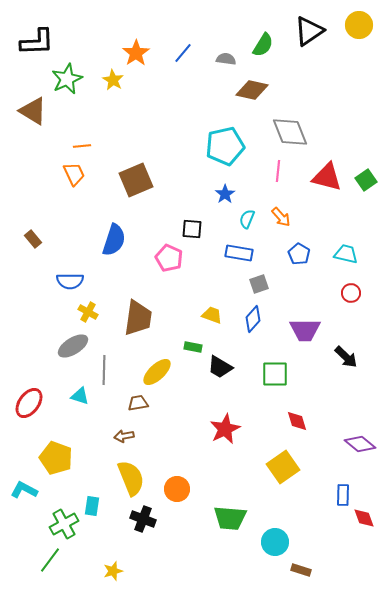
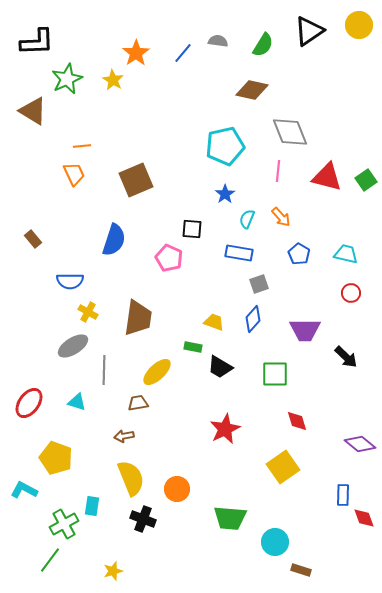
gray semicircle at (226, 59): moved 8 px left, 18 px up
yellow trapezoid at (212, 315): moved 2 px right, 7 px down
cyan triangle at (80, 396): moved 3 px left, 6 px down
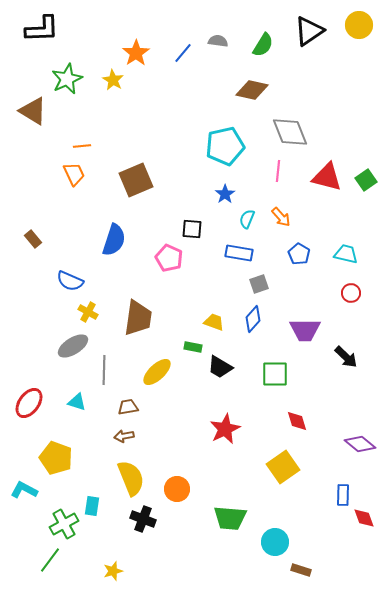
black L-shape at (37, 42): moved 5 px right, 13 px up
blue semicircle at (70, 281): rotated 24 degrees clockwise
brown trapezoid at (138, 403): moved 10 px left, 4 px down
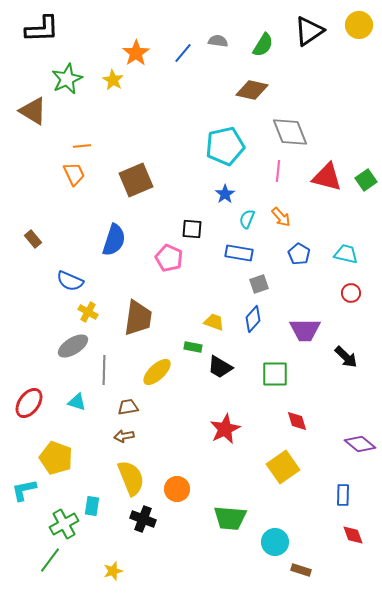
cyan L-shape at (24, 490): rotated 40 degrees counterclockwise
red diamond at (364, 518): moved 11 px left, 17 px down
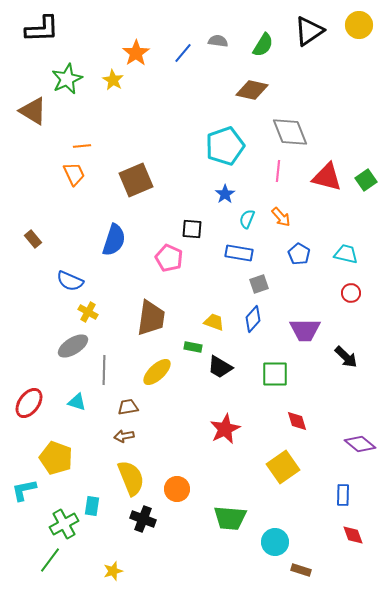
cyan pentagon at (225, 146): rotated 6 degrees counterclockwise
brown trapezoid at (138, 318): moved 13 px right
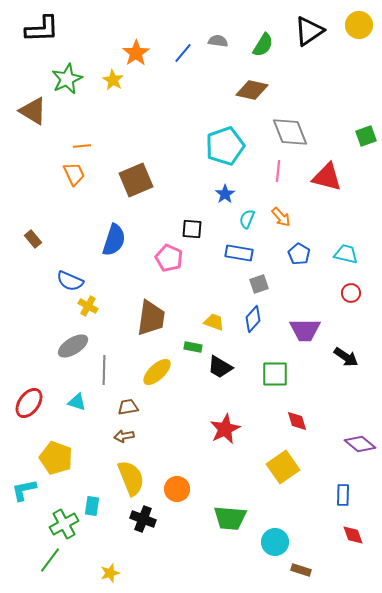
green square at (366, 180): moved 44 px up; rotated 15 degrees clockwise
yellow cross at (88, 312): moved 6 px up
black arrow at (346, 357): rotated 10 degrees counterclockwise
yellow star at (113, 571): moved 3 px left, 2 px down
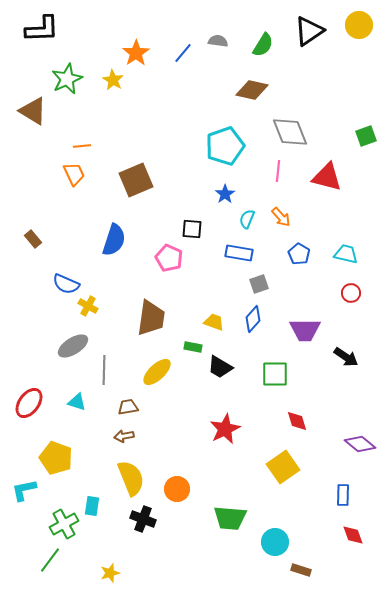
blue semicircle at (70, 281): moved 4 px left, 3 px down
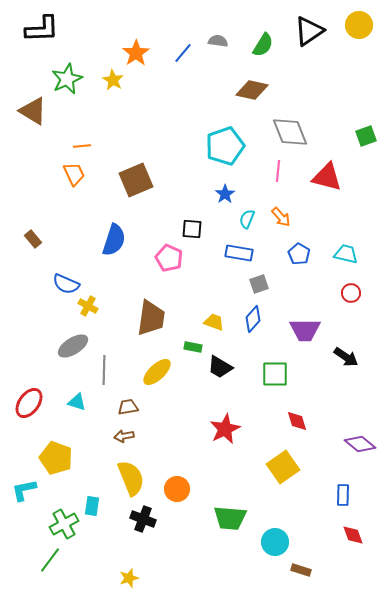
yellow star at (110, 573): moved 19 px right, 5 px down
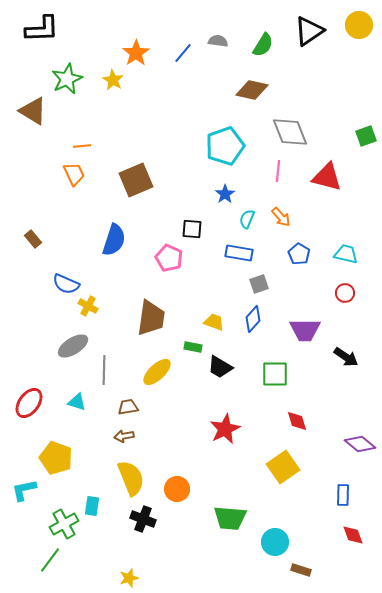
red circle at (351, 293): moved 6 px left
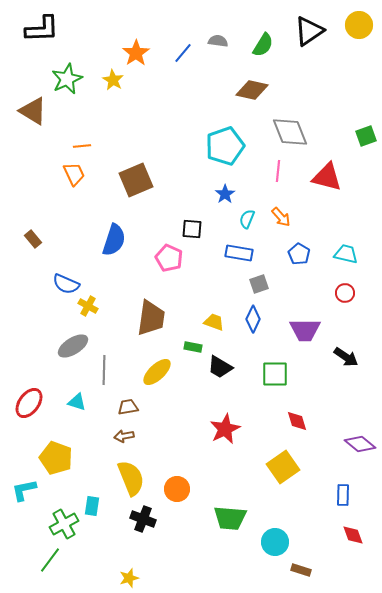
blue diamond at (253, 319): rotated 16 degrees counterclockwise
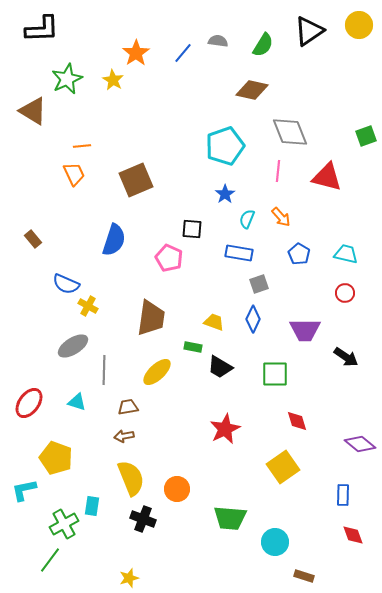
brown rectangle at (301, 570): moved 3 px right, 6 px down
